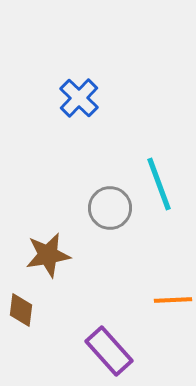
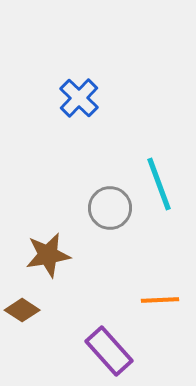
orange line: moved 13 px left
brown diamond: moved 1 px right; rotated 64 degrees counterclockwise
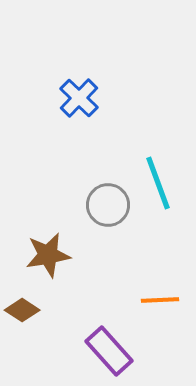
cyan line: moved 1 px left, 1 px up
gray circle: moved 2 px left, 3 px up
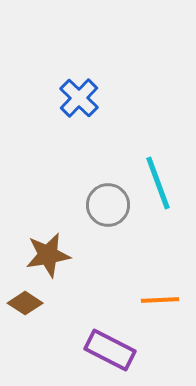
brown diamond: moved 3 px right, 7 px up
purple rectangle: moved 1 px right, 1 px up; rotated 21 degrees counterclockwise
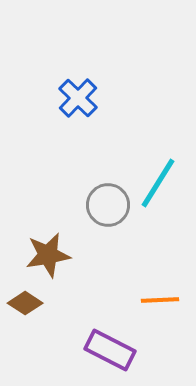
blue cross: moved 1 px left
cyan line: rotated 52 degrees clockwise
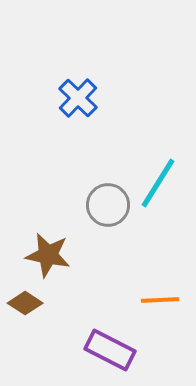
brown star: rotated 21 degrees clockwise
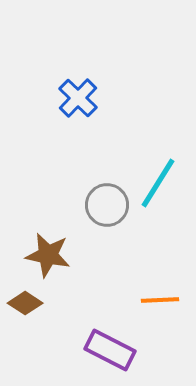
gray circle: moved 1 px left
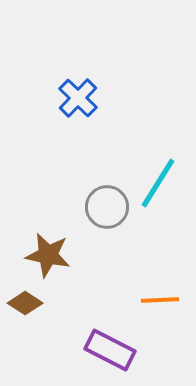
gray circle: moved 2 px down
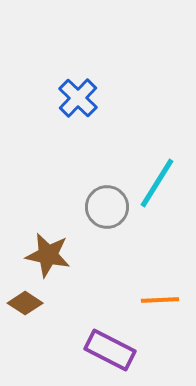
cyan line: moved 1 px left
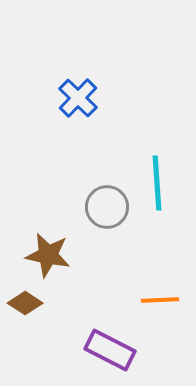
cyan line: rotated 36 degrees counterclockwise
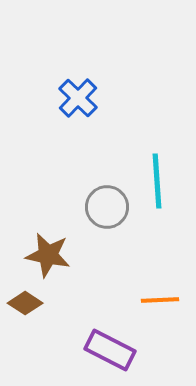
cyan line: moved 2 px up
